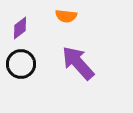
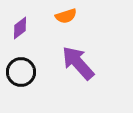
orange semicircle: rotated 25 degrees counterclockwise
black circle: moved 8 px down
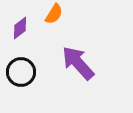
orange semicircle: moved 12 px left, 2 px up; rotated 40 degrees counterclockwise
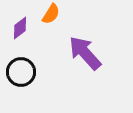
orange semicircle: moved 3 px left
purple arrow: moved 7 px right, 10 px up
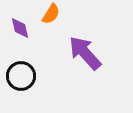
purple diamond: rotated 65 degrees counterclockwise
black circle: moved 4 px down
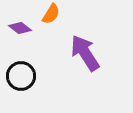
purple diamond: rotated 40 degrees counterclockwise
purple arrow: rotated 9 degrees clockwise
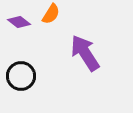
purple diamond: moved 1 px left, 6 px up
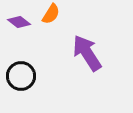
purple arrow: moved 2 px right
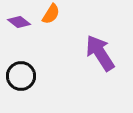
purple arrow: moved 13 px right
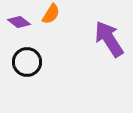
purple arrow: moved 9 px right, 14 px up
black circle: moved 6 px right, 14 px up
